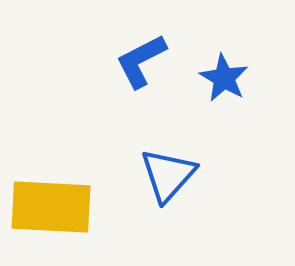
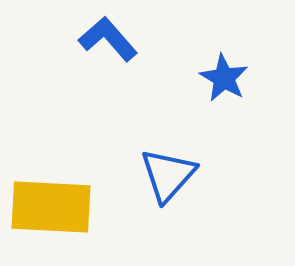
blue L-shape: moved 33 px left, 22 px up; rotated 76 degrees clockwise
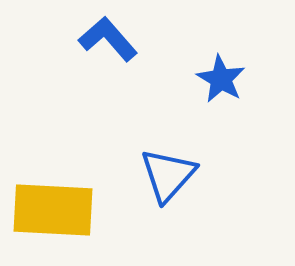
blue star: moved 3 px left, 1 px down
yellow rectangle: moved 2 px right, 3 px down
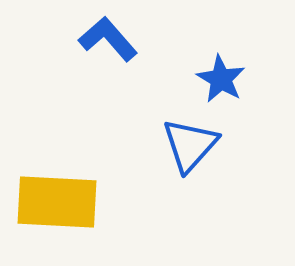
blue triangle: moved 22 px right, 30 px up
yellow rectangle: moved 4 px right, 8 px up
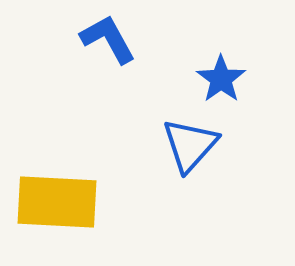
blue L-shape: rotated 12 degrees clockwise
blue star: rotated 6 degrees clockwise
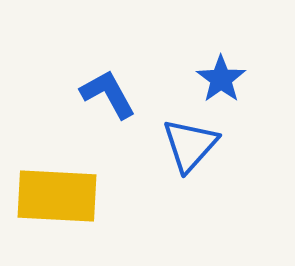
blue L-shape: moved 55 px down
yellow rectangle: moved 6 px up
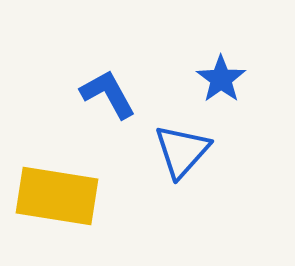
blue triangle: moved 8 px left, 6 px down
yellow rectangle: rotated 6 degrees clockwise
